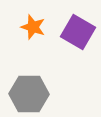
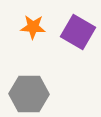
orange star: rotated 15 degrees counterclockwise
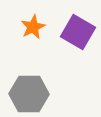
orange star: rotated 30 degrees counterclockwise
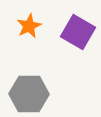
orange star: moved 4 px left, 1 px up
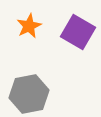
gray hexagon: rotated 12 degrees counterclockwise
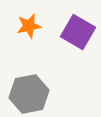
orange star: rotated 15 degrees clockwise
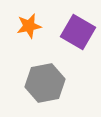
gray hexagon: moved 16 px right, 11 px up
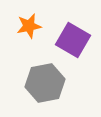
purple square: moved 5 px left, 8 px down
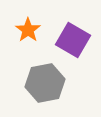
orange star: moved 1 px left, 4 px down; rotated 25 degrees counterclockwise
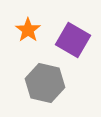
gray hexagon: rotated 24 degrees clockwise
